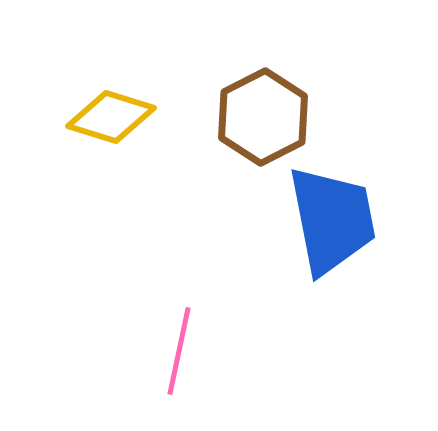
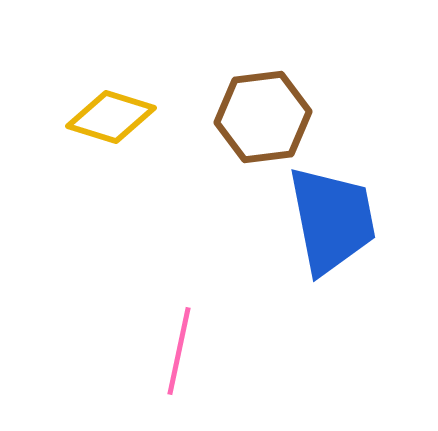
brown hexagon: rotated 20 degrees clockwise
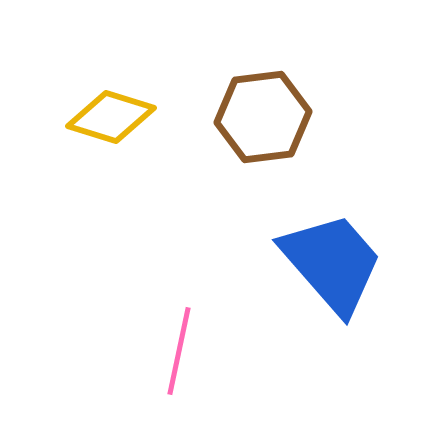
blue trapezoid: moved 43 px down; rotated 30 degrees counterclockwise
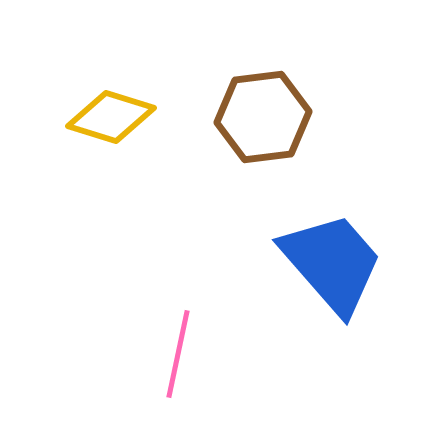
pink line: moved 1 px left, 3 px down
